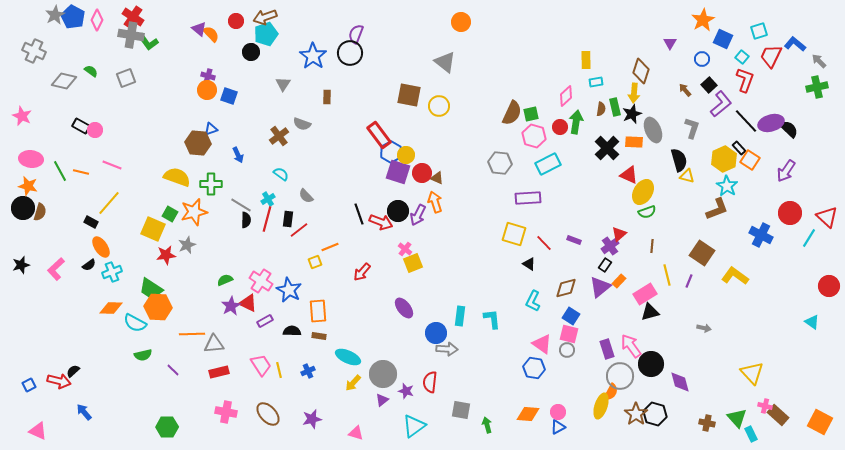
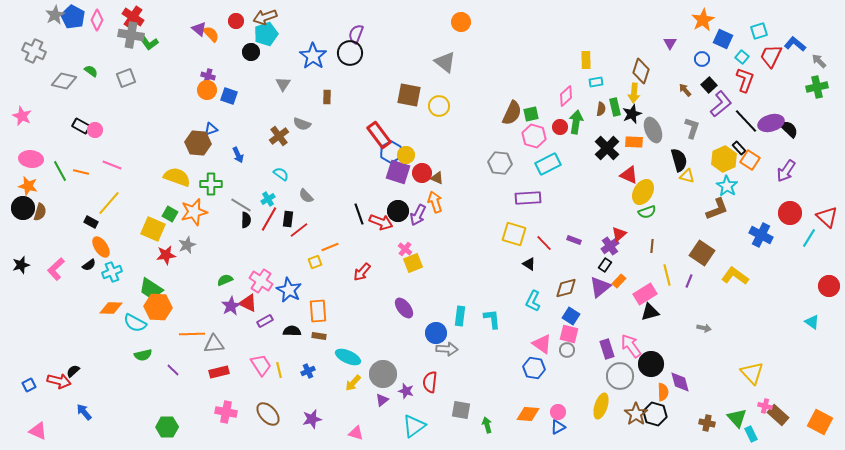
red line at (267, 219): moved 2 px right; rotated 15 degrees clockwise
orange semicircle at (611, 392): moved 52 px right; rotated 30 degrees counterclockwise
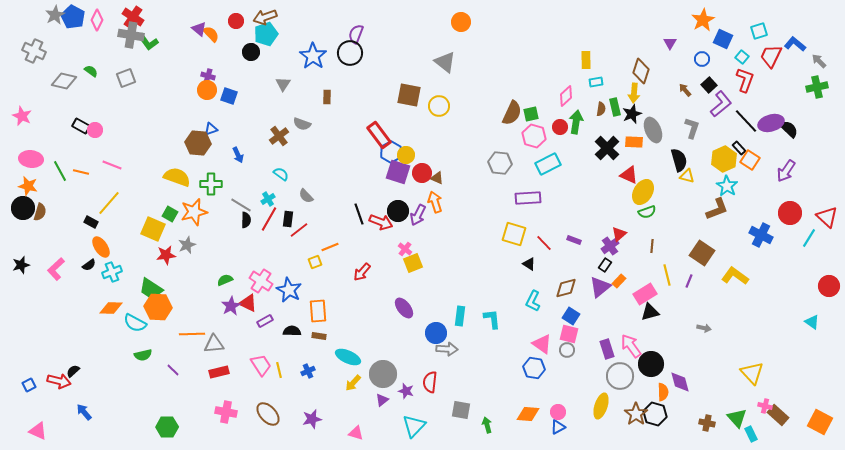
cyan triangle at (414, 426): rotated 10 degrees counterclockwise
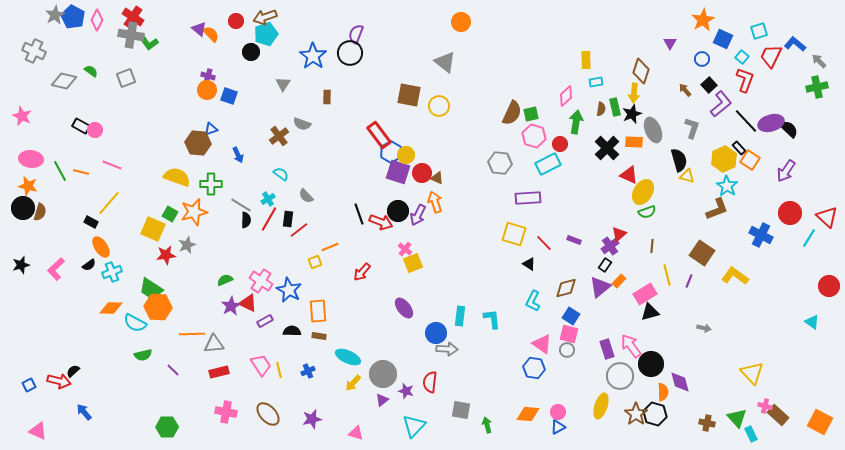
red circle at (560, 127): moved 17 px down
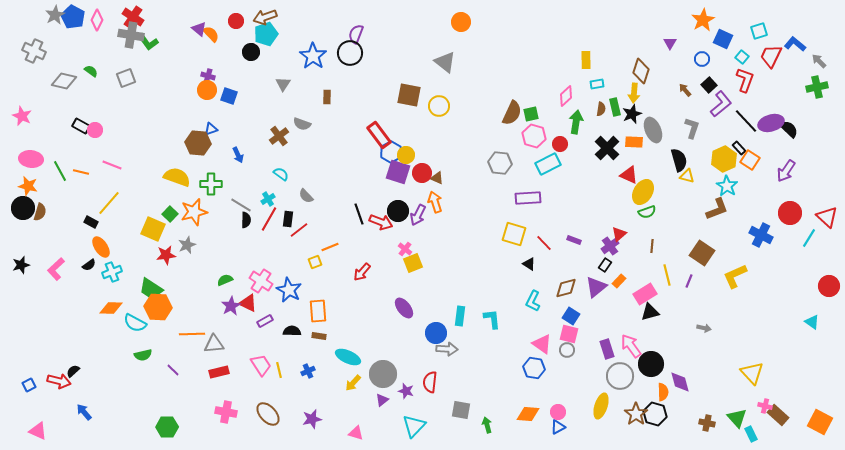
cyan rectangle at (596, 82): moved 1 px right, 2 px down
green square at (170, 214): rotated 14 degrees clockwise
yellow L-shape at (735, 276): rotated 60 degrees counterclockwise
purple triangle at (600, 287): moved 4 px left
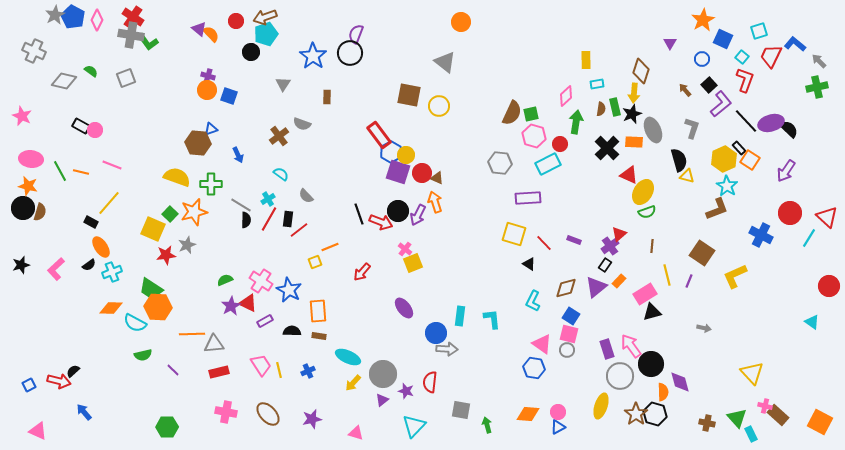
black triangle at (650, 312): moved 2 px right
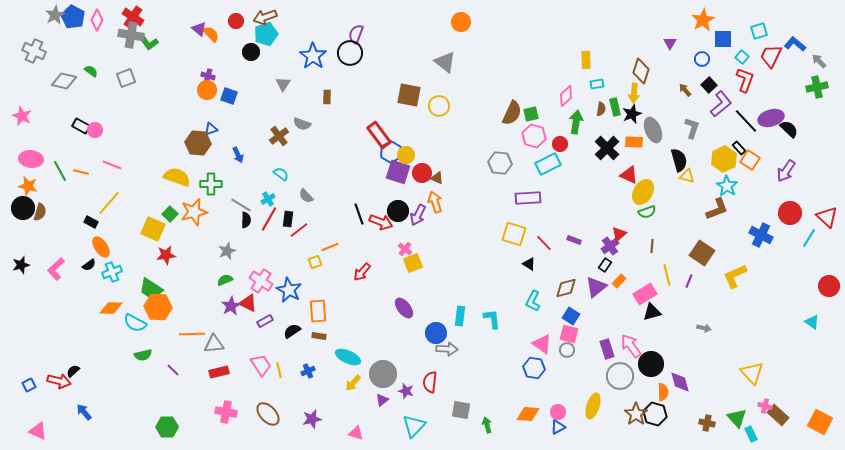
blue square at (723, 39): rotated 24 degrees counterclockwise
purple ellipse at (771, 123): moved 5 px up
gray star at (187, 245): moved 40 px right, 6 px down
black semicircle at (292, 331): rotated 36 degrees counterclockwise
yellow ellipse at (601, 406): moved 8 px left
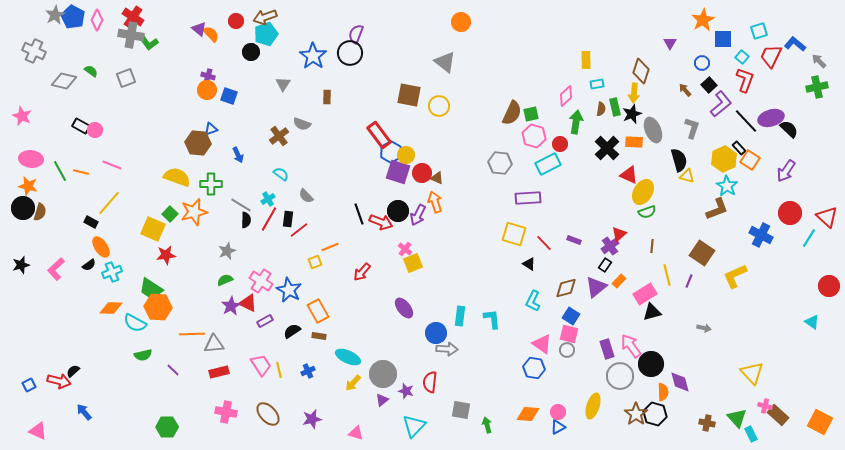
blue circle at (702, 59): moved 4 px down
orange rectangle at (318, 311): rotated 25 degrees counterclockwise
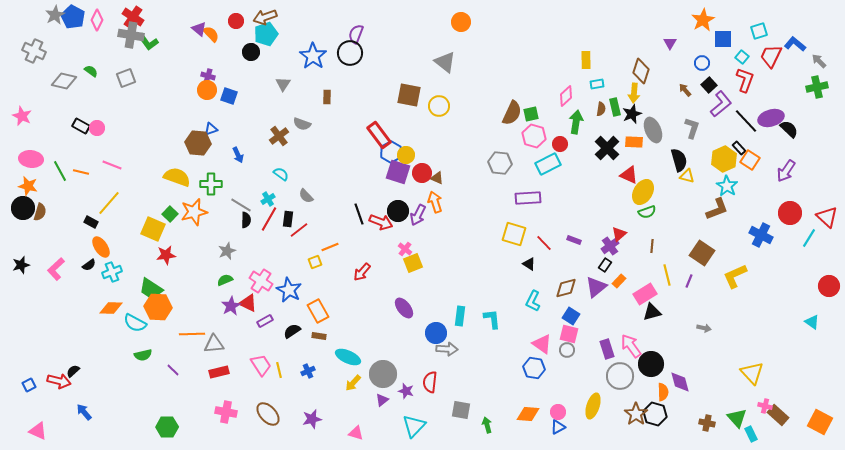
pink circle at (95, 130): moved 2 px right, 2 px up
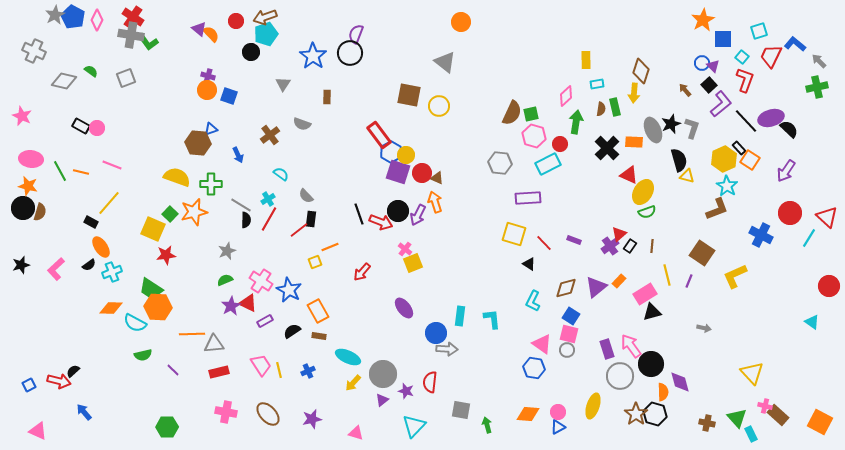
purple triangle at (670, 43): moved 43 px right, 23 px down; rotated 16 degrees counterclockwise
black star at (632, 114): moved 39 px right, 10 px down
brown cross at (279, 136): moved 9 px left, 1 px up
black rectangle at (288, 219): moved 23 px right
black rectangle at (605, 265): moved 25 px right, 19 px up
